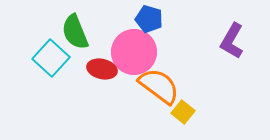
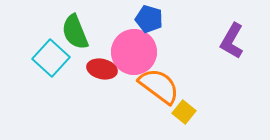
yellow square: moved 1 px right
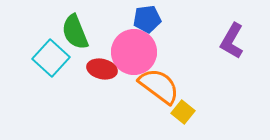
blue pentagon: moved 2 px left; rotated 24 degrees counterclockwise
yellow square: moved 1 px left
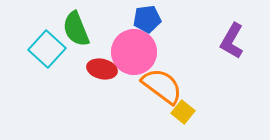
green semicircle: moved 1 px right, 3 px up
cyan square: moved 4 px left, 9 px up
orange semicircle: moved 3 px right
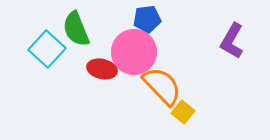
orange semicircle: rotated 9 degrees clockwise
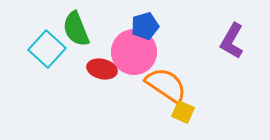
blue pentagon: moved 2 px left, 7 px down; rotated 8 degrees counterclockwise
orange semicircle: moved 4 px right, 1 px up; rotated 12 degrees counterclockwise
yellow square: rotated 15 degrees counterclockwise
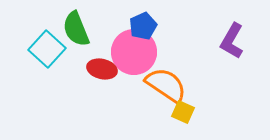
blue pentagon: moved 2 px left; rotated 8 degrees counterclockwise
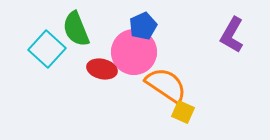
purple L-shape: moved 6 px up
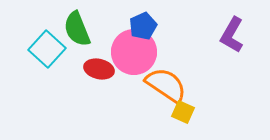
green semicircle: moved 1 px right
red ellipse: moved 3 px left
